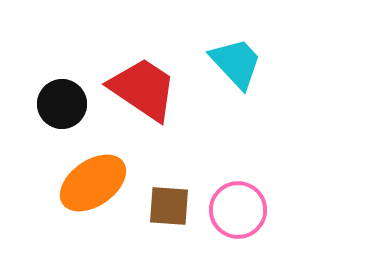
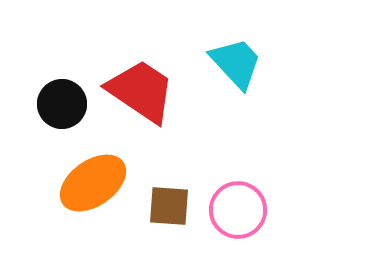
red trapezoid: moved 2 px left, 2 px down
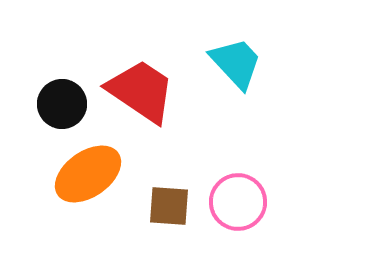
orange ellipse: moved 5 px left, 9 px up
pink circle: moved 8 px up
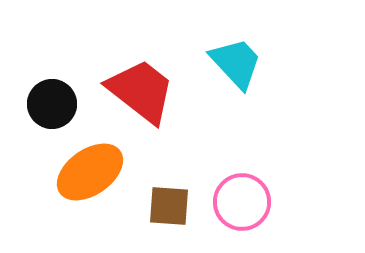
red trapezoid: rotated 4 degrees clockwise
black circle: moved 10 px left
orange ellipse: moved 2 px right, 2 px up
pink circle: moved 4 px right
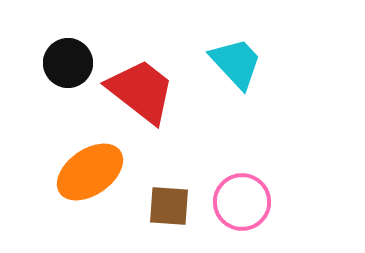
black circle: moved 16 px right, 41 px up
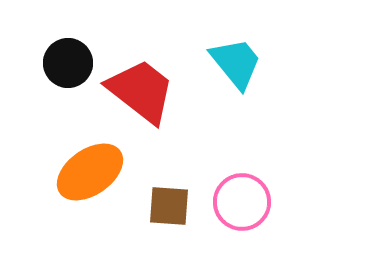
cyan trapezoid: rotated 4 degrees clockwise
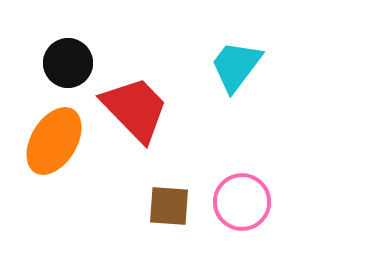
cyan trapezoid: moved 3 px down; rotated 104 degrees counterclockwise
red trapezoid: moved 6 px left, 18 px down; rotated 8 degrees clockwise
orange ellipse: moved 36 px left, 31 px up; rotated 24 degrees counterclockwise
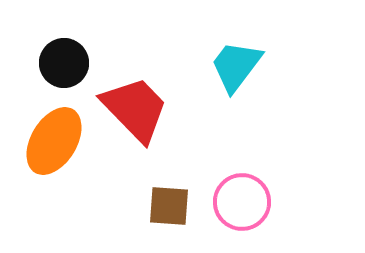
black circle: moved 4 px left
